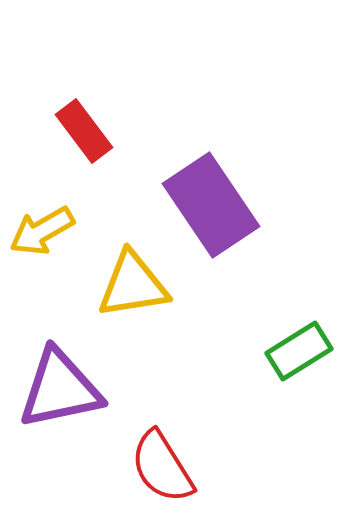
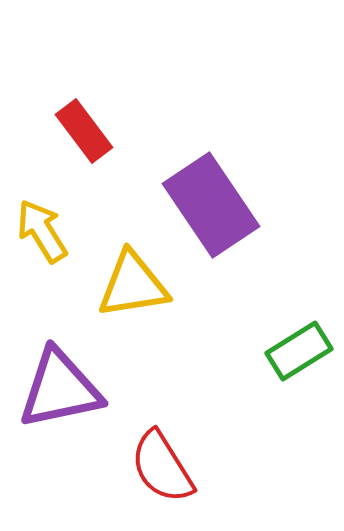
yellow arrow: rotated 88 degrees clockwise
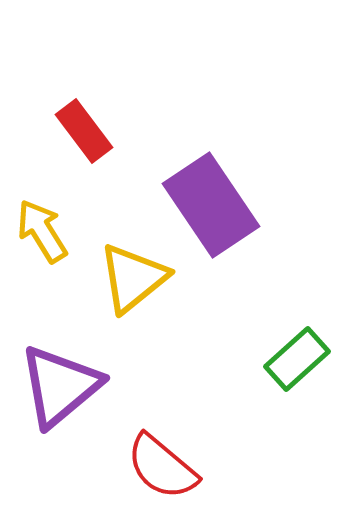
yellow triangle: moved 7 px up; rotated 30 degrees counterclockwise
green rectangle: moved 2 px left, 8 px down; rotated 10 degrees counterclockwise
purple triangle: moved 3 px up; rotated 28 degrees counterclockwise
red semicircle: rotated 18 degrees counterclockwise
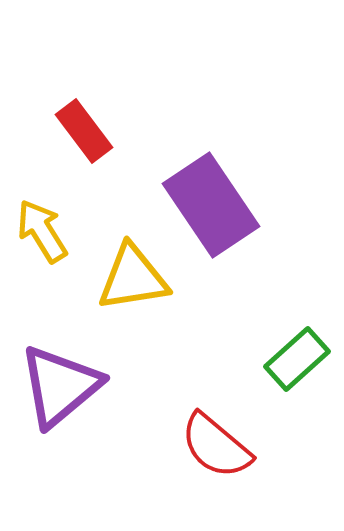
yellow triangle: rotated 30 degrees clockwise
red semicircle: moved 54 px right, 21 px up
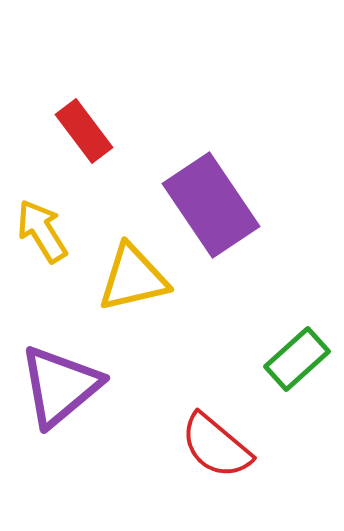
yellow triangle: rotated 4 degrees counterclockwise
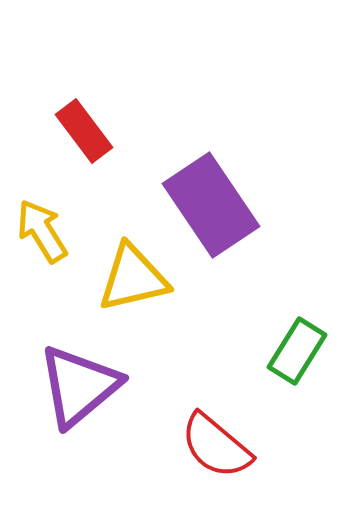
green rectangle: moved 8 px up; rotated 16 degrees counterclockwise
purple triangle: moved 19 px right
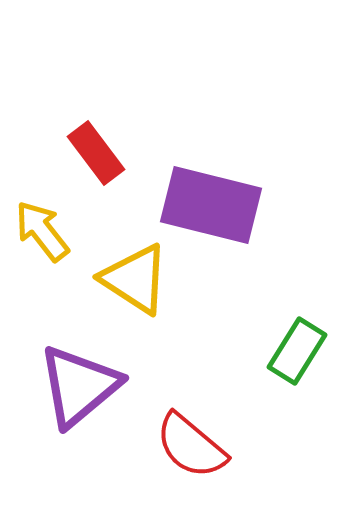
red rectangle: moved 12 px right, 22 px down
purple rectangle: rotated 42 degrees counterclockwise
yellow arrow: rotated 6 degrees counterclockwise
yellow triangle: moved 2 px right, 1 px down; rotated 46 degrees clockwise
red semicircle: moved 25 px left
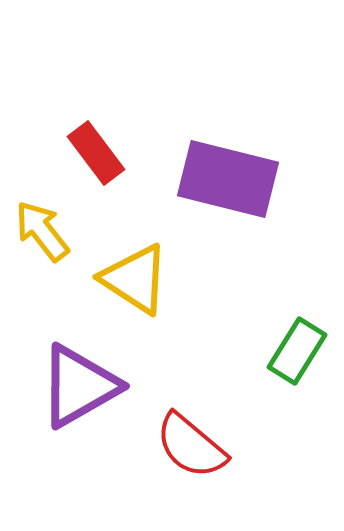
purple rectangle: moved 17 px right, 26 px up
purple triangle: rotated 10 degrees clockwise
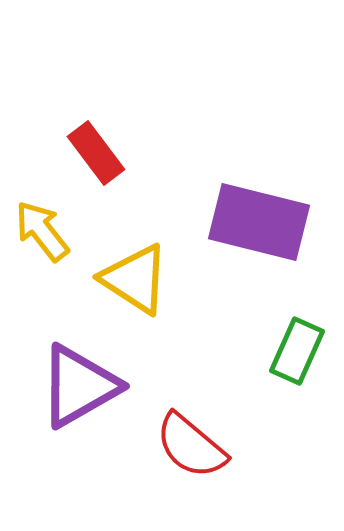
purple rectangle: moved 31 px right, 43 px down
green rectangle: rotated 8 degrees counterclockwise
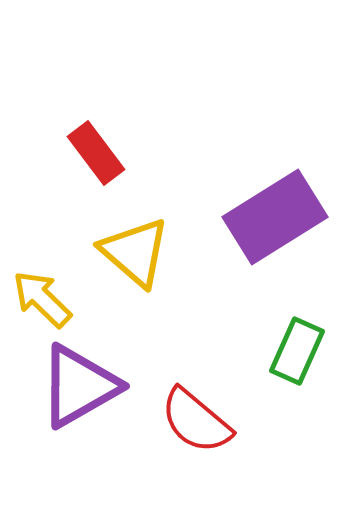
purple rectangle: moved 16 px right, 5 px up; rotated 46 degrees counterclockwise
yellow arrow: moved 68 px down; rotated 8 degrees counterclockwise
yellow triangle: moved 27 px up; rotated 8 degrees clockwise
red semicircle: moved 5 px right, 25 px up
